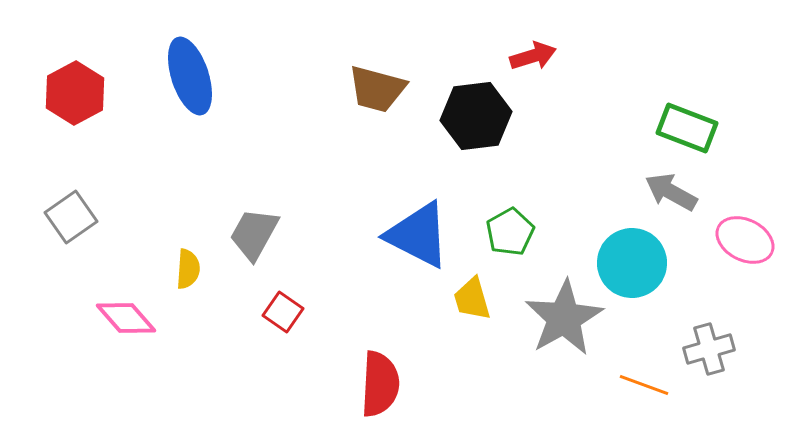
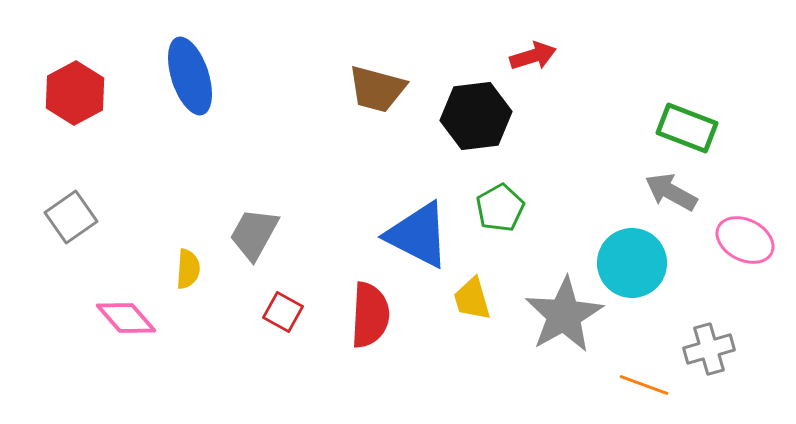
green pentagon: moved 10 px left, 24 px up
red square: rotated 6 degrees counterclockwise
gray star: moved 3 px up
red semicircle: moved 10 px left, 69 px up
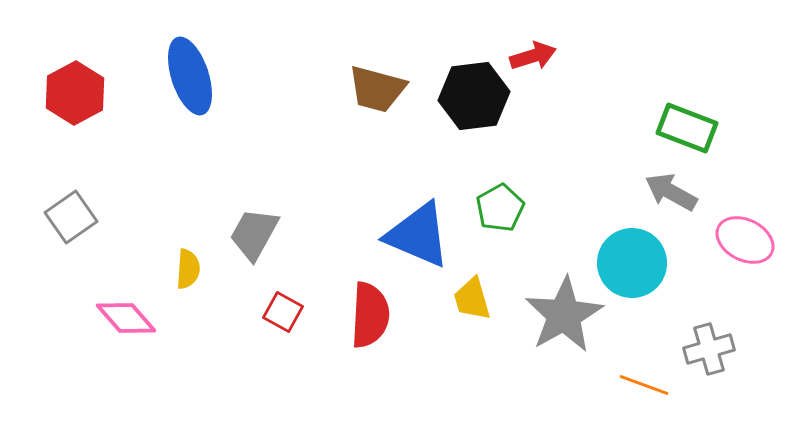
black hexagon: moved 2 px left, 20 px up
blue triangle: rotated 4 degrees counterclockwise
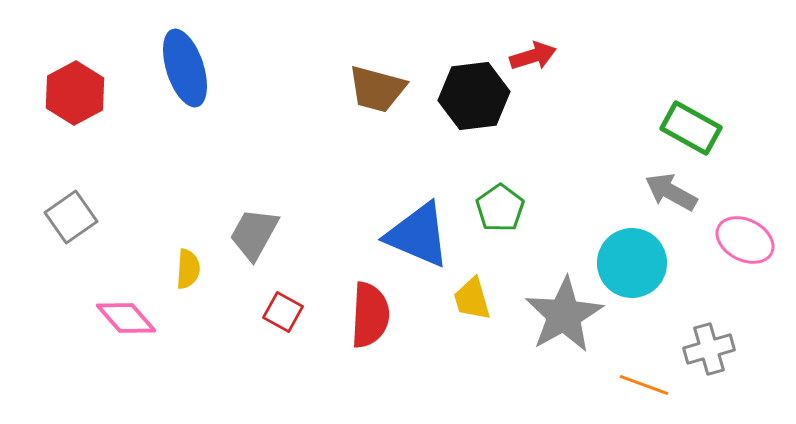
blue ellipse: moved 5 px left, 8 px up
green rectangle: moved 4 px right; rotated 8 degrees clockwise
green pentagon: rotated 6 degrees counterclockwise
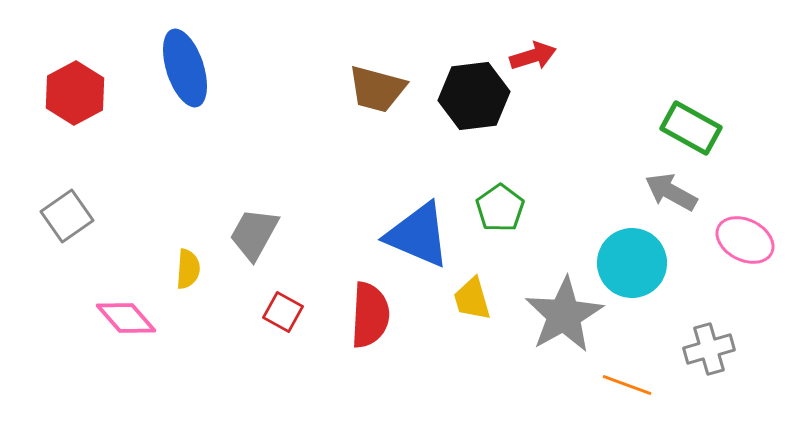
gray square: moved 4 px left, 1 px up
orange line: moved 17 px left
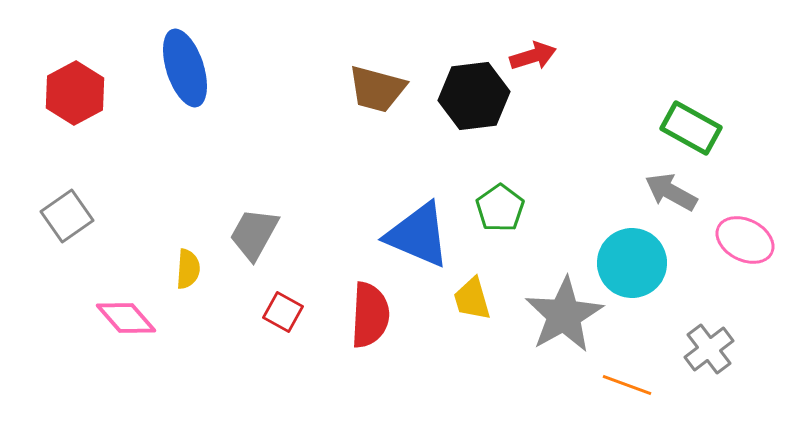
gray cross: rotated 21 degrees counterclockwise
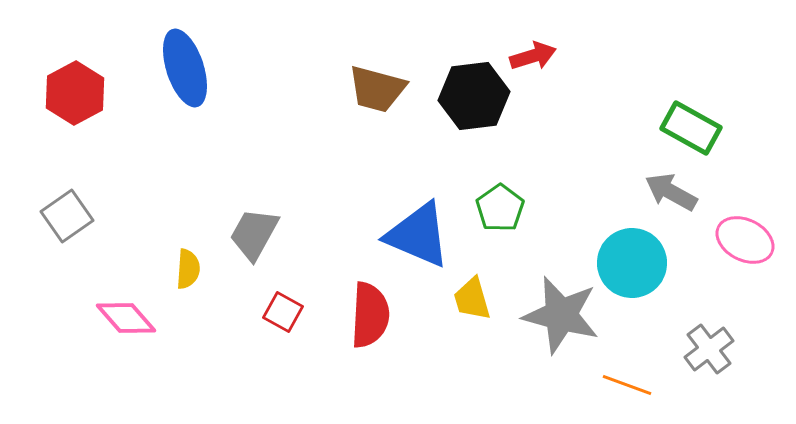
gray star: moved 3 px left; rotated 28 degrees counterclockwise
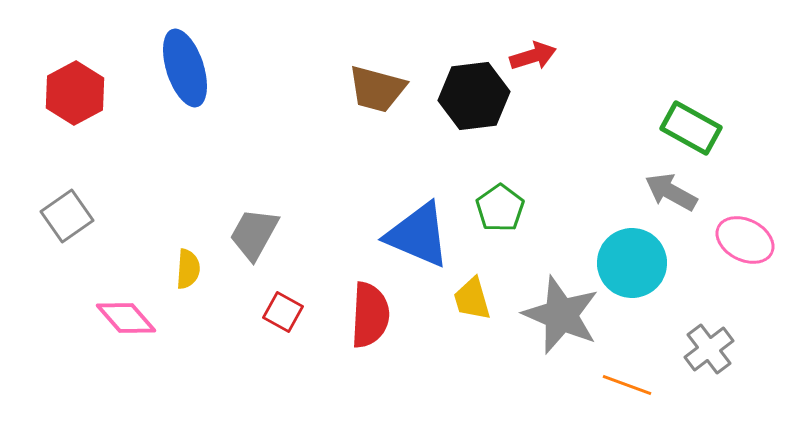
gray star: rotated 8 degrees clockwise
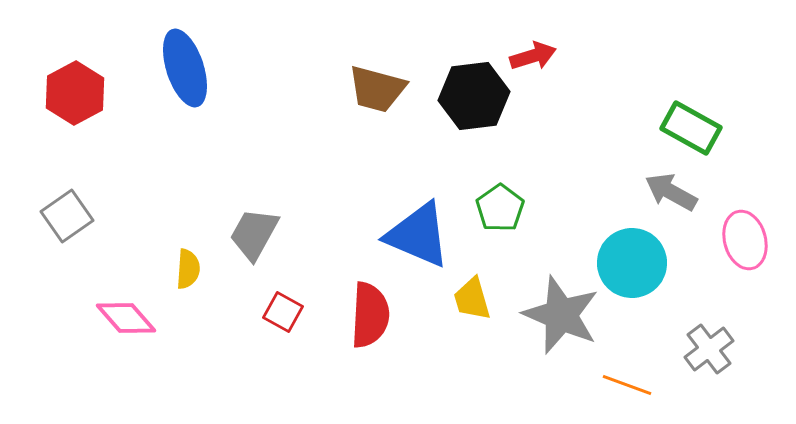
pink ellipse: rotated 48 degrees clockwise
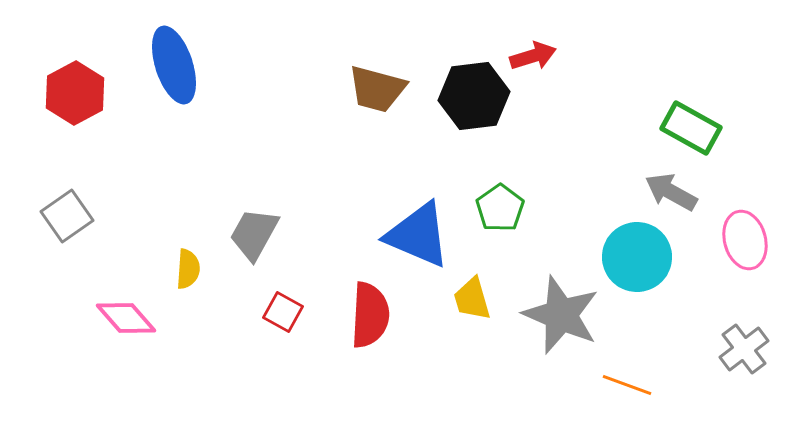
blue ellipse: moved 11 px left, 3 px up
cyan circle: moved 5 px right, 6 px up
gray cross: moved 35 px right
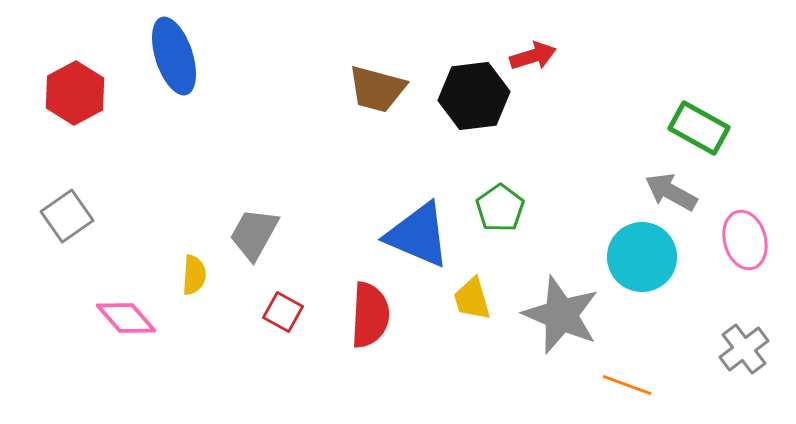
blue ellipse: moved 9 px up
green rectangle: moved 8 px right
cyan circle: moved 5 px right
yellow semicircle: moved 6 px right, 6 px down
